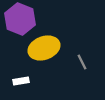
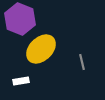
yellow ellipse: moved 3 px left, 1 px down; rotated 24 degrees counterclockwise
gray line: rotated 14 degrees clockwise
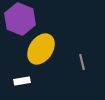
yellow ellipse: rotated 12 degrees counterclockwise
white rectangle: moved 1 px right
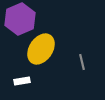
purple hexagon: rotated 16 degrees clockwise
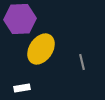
purple hexagon: rotated 20 degrees clockwise
white rectangle: moved 7 px down
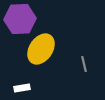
gray line: moved 2 px right, 2 px down
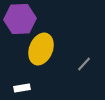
yellow ellipse: rotated 12 degrees counterclockwise
gray line: rotated 56 degrees clockwise
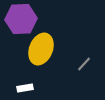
purple hexagon: moved 1 px right
white rectangle: moved 3 px right
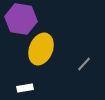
purple hexagon: rotated 12 degrees clockwise
